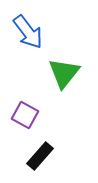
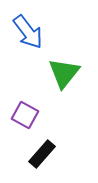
black rectangle: moved 2 px right, 2 px up
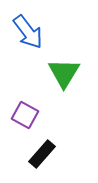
green triangle: rotated 8 degrees counterclockwise
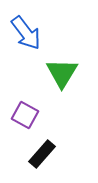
blue arrow: moved 2 px left, 1 px down
green triangle: moved 2 px left
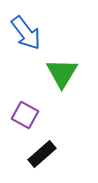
black rectangle: rotated 8 degrees clockwise
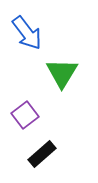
blue arrow: moved 1 px right
purple square: rotated 24 degrees clockwise
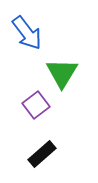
purple square: moved 11 px right, 10 px up
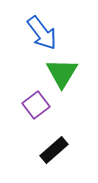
blue arrow: moved 15 px right
black rectangle: moved 12 px right, 4 px up
